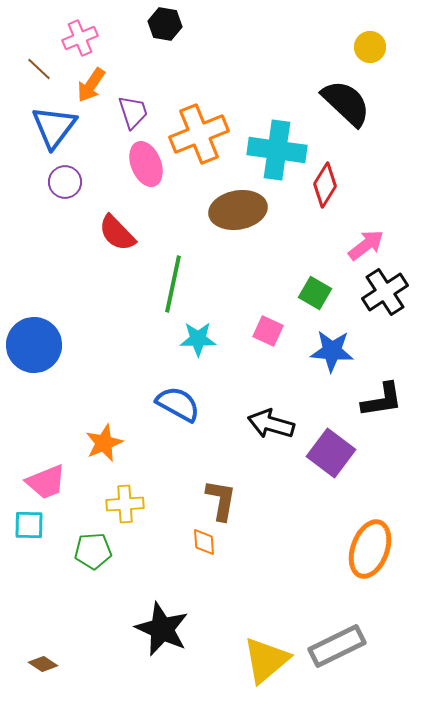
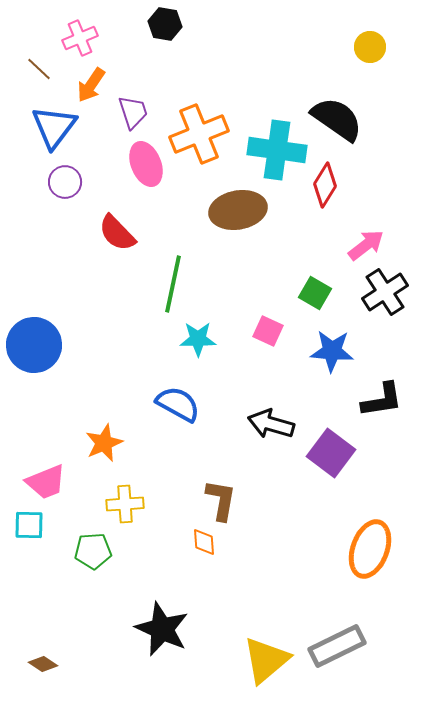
black semicircle: moved 9 px left, 16 px down; rotated 8 degrees counterclockwise
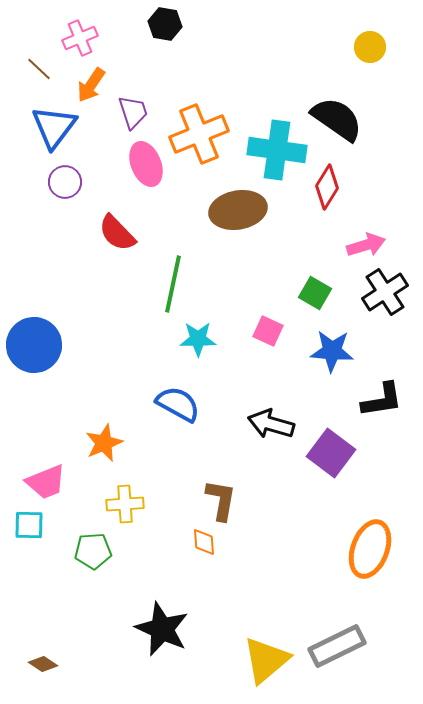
red diamond: moved 2 px right, 2 px down
pink arrow: rotated 21 degrees clockwise
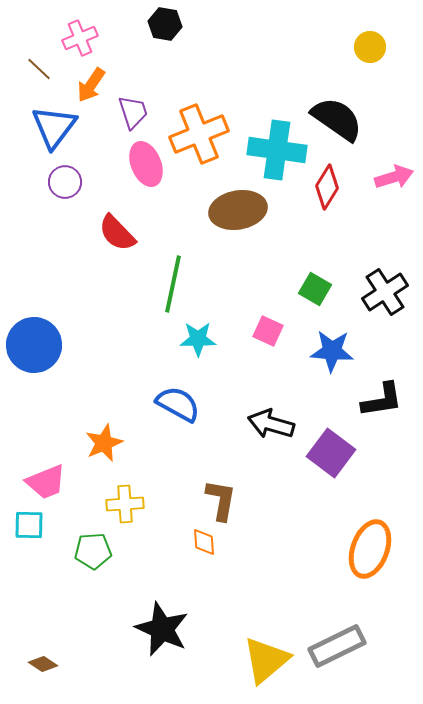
pink arrow: moved 28 px right, 68 px up
green square: moved 4 px up
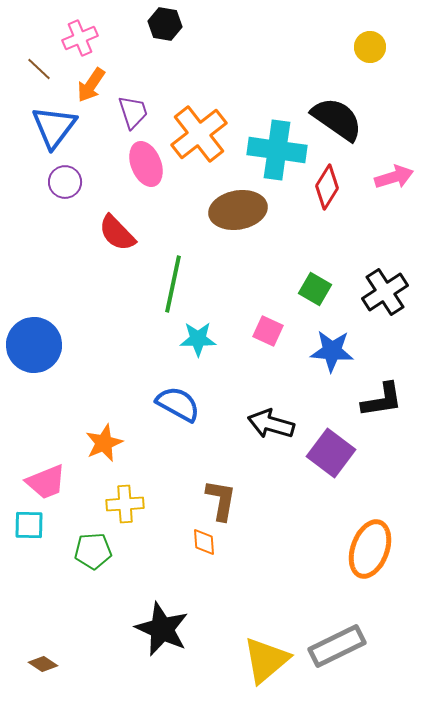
orange cross: rotated 16 degrees counterclockwise
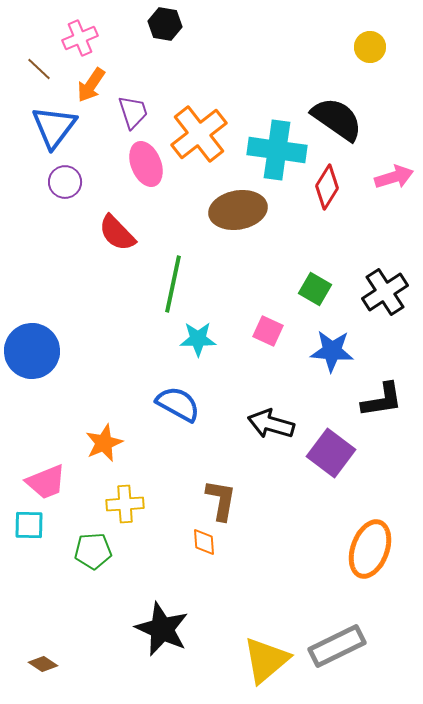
blue circle: moved 2 px left, 6 px down
